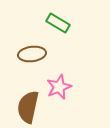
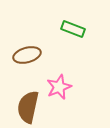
green rectangle: moved 15 px right, 6 px down; rotated 10 degrees counterclockwise
brown ellipse: moved 5 px left, 1 px down; rotated 8 degrees counterclockwise
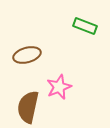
green rectangle: moved 12 px right, 3 px up
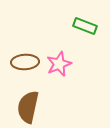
brown ellipse: moved 2 px left, 7 px down; rotated 12 degrees clockwise
pink star: moved 23 px up
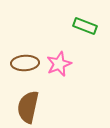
brown ellipse: moved 1 px down
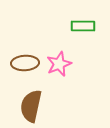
green rectangle: moved 2 px left; rotated 20 degrees counterclockwise
brown semicircle: moved 3 px right, 1 px up
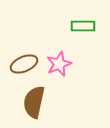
brown ellipse: moved 1 px left, 1 px down; rotated 20 degrees counterclockwise
brown semicircle: moved 3 px right, 4 px up
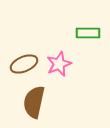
green rectangle: moved 5 px right, 7 px down
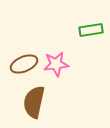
green rectangle: moved 3 px right, 3 px up; rotated 10 degrees counterclockwise
pink star: moved 3 px left; rotated 15 degrees clockwise
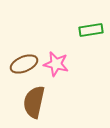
pink star: rotated 20 degrees clockwise
